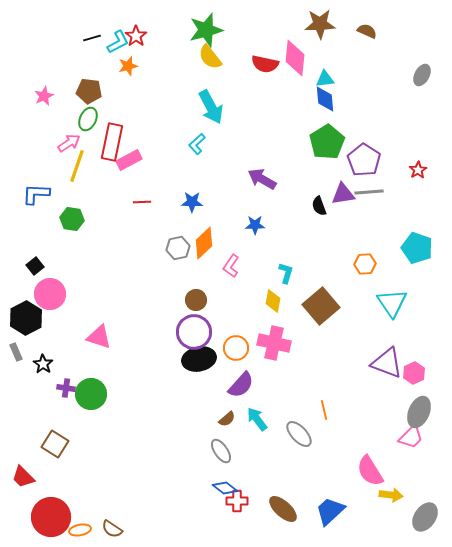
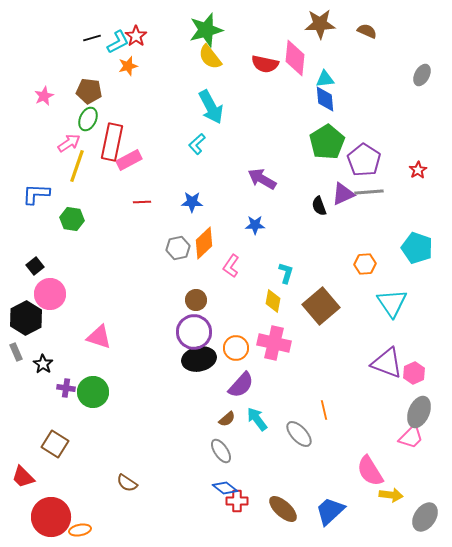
purple triangle at (343, 194): rotated 15 degrees counterclockwise
green circle at (91, 394): moved 2 px right, 2 px up
brown semicircle at (112, 529): moved 15 px right, 46 px up
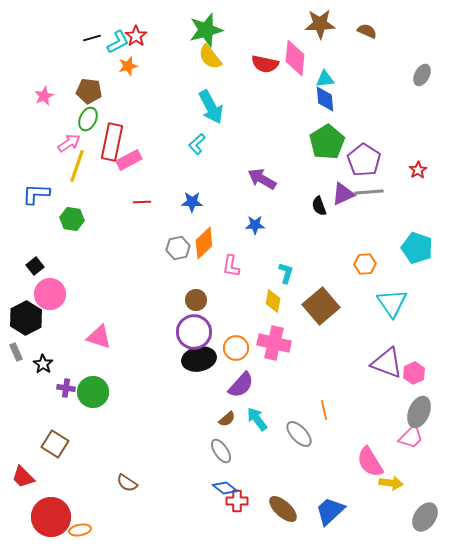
pink L-shape at (231, 266): rotated 25 degrees counterclockwise
pink semicircle at (370, 471): moved 9 px up
yellow arrow at (391, 495): moved 12 px up
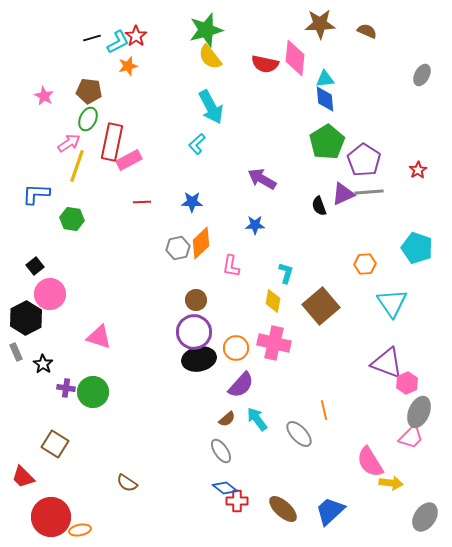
pink star at (44, 96): rotated 18 degrees counterclockwise
orange diamond at (204, 243): moved 3 px left
pink hexagon at (414, 373): moved 7 px left, 10 px down
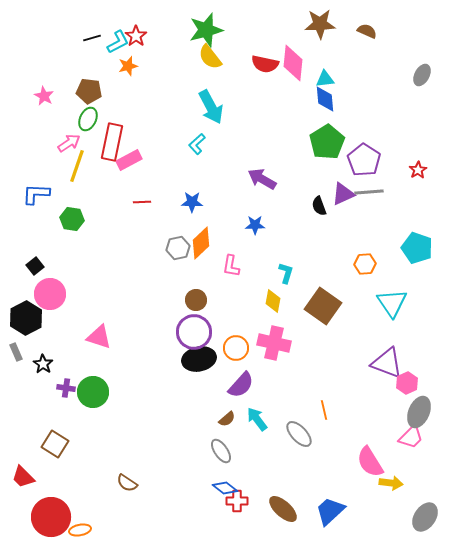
pink diamond at (295, 58): moved 2 px left, 5 px down
brown square at (321, 306): moved 2 px right; rotated 15 degrees counterclockwise
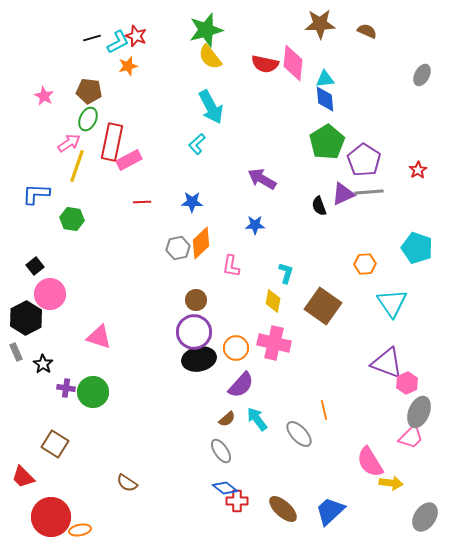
red star at (136, 36): rotated 15 degrees counterclockwise
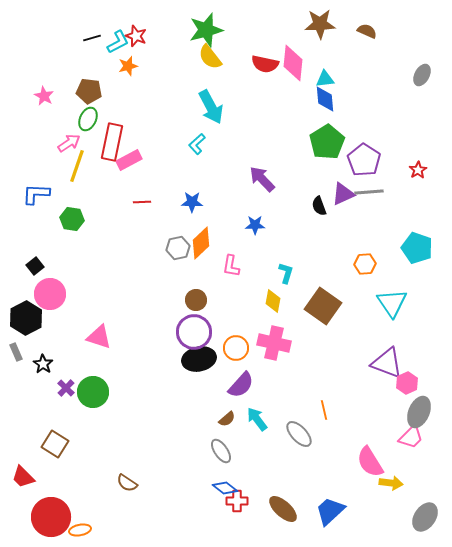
purple arrow at (262, 179): rotated 16 degrees clockwise
purple cross at (66, 388): rotated 36 degrees clockwise
